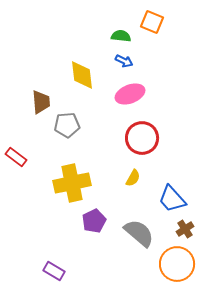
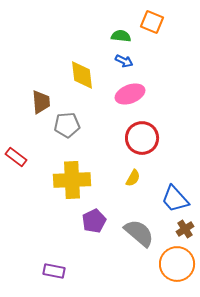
yellow cross: moved 3 px up; rotated 9 degrees clockwise
blue trapezoid: moved 3 px right
purple rectangle: rotated 20 degrees counterclockwise
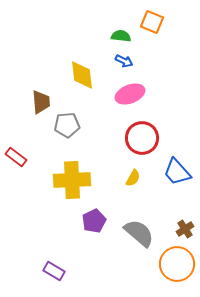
blue trapezoid: moved 2 px right, 27 px up
purple rectangle: rotated 20 degrees clockwise
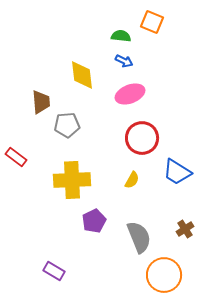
blue trapezoid: rotated 16 degrees counterclockwise
yellow semicircle: moved 1 px left, 2 px down
gray semicircle: moved 4 px down; rotated 28 degrees clockwise
orange circle: moved 13 px left, 11 px down
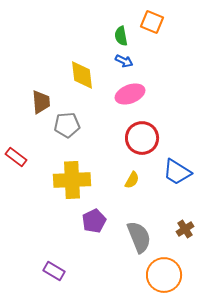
green semicircle: rotated 108 degrees counterclockwise
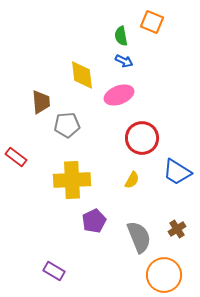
pink ellipse: moved 11 px left, 1 px down
brown cross: moved 8 px left
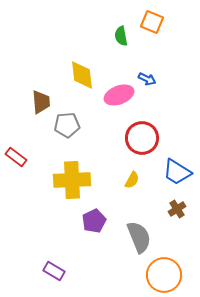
blue arrow: moved 23 px right, 18 px down
brown cross: moved 20 px up
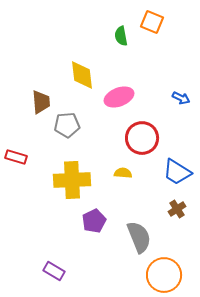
blue arrow: moved 34 px right, 19 px down
pink ellipse: moved 2 px down
red rectangle: rotated 20 degrees counterclockwise
yellow semicircle: moved 9 px left, 7 px up; rotated 114 degrees counterclockwise
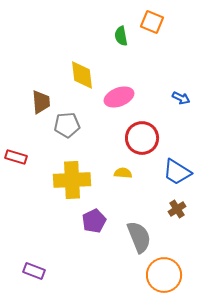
purple rectangle: moved 20 px left; rotated 10 degrees counterclockwise
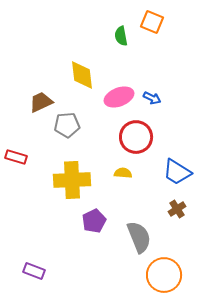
blue arrow: moved 29 px left
brown trapezoid: rotated 110 degrees counterclockwise
red circle: moved 6 px left, 1 px up
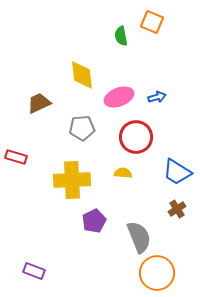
blue arrow: moved 5 px right, 1 px up; rotated 42 degrees counterclockwise
brown trapezoid: moved 2 px left, 1 px down
gray pentagon: moved 15 px right, 3 px down
orange circle: moved 7 px left, 2 px up
